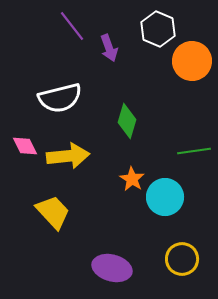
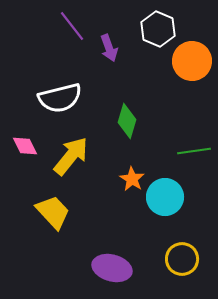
yellow arrow: moved 3 px right; rotated 45 degrees counterclockwise
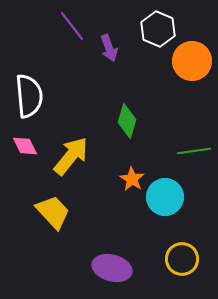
white semicircle: moved 31 px left, 2 px up; rotated 81 degrees counterclockwise
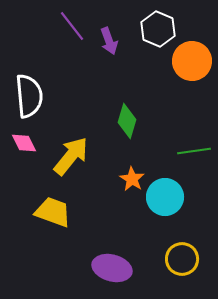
purple arrow: moved 7 px up
pink diamond: moved 1 px left, 3 px up
yellow trapezoid: rotated 27 degrees counterclockwise
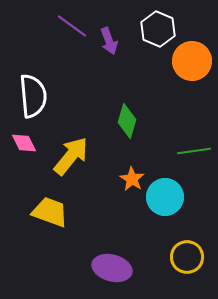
purple line: rotated 16 degrees counterclockwise
white semicircle: moved 4 px right
yellow trapezoid: moved 3 px left
yellow circle: moved 5 px right, 2 px up
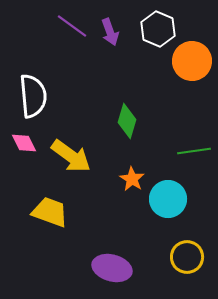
purple arrow: moved 1 px right, 9 px up
yellow arrow: rotated 87 degrees clockwise
cyan circle: moved 3 px right, 2 px down
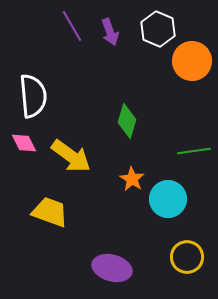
purple line: rotated 24 degrees clockwise
